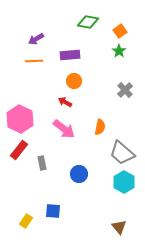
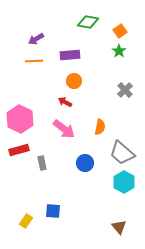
red rectangle: rotated 36 degrees clockwise
blue circle: moved 6 px right, 11 px up
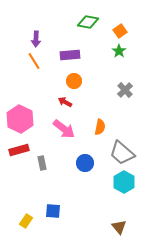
purple arrow: rotated 56 degrees counterclockwise
orange line: rotated 60 degrees clockwise
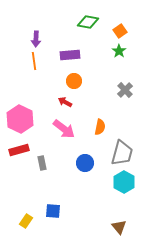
orange line: rotated 24 degrees clockwise
gray trapezoid: rotated 116 degrees counterclockwise
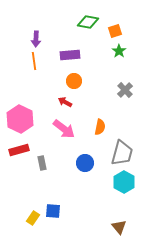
orange square: moved 5 px left; rotated 16 degrees clockwise
yellow rectangle: moved 7 px right, 3 px up
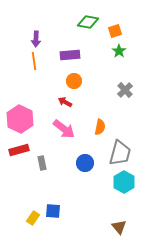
gray trapezoid: moved 2 px left
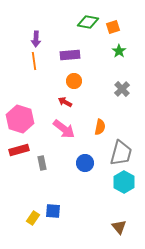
orange square: moved 2 px left, 4 px up
gray cross: moved 3 px left, 1 px up
pink hexagon: rotated 8 degrees counterclockwise
gray trapezoid: moved 1 px right
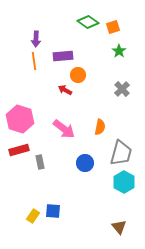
green diamond: rotated 25 degrees clockwise
purple rectangle: moved 7 px left, 1 px down
orange circle: moved 4 px right, 6 px up
red arrow: moved 12 px up
gray rectangle: moved 2 px left, 1 px up
yellow rectangle: moved 2 px up
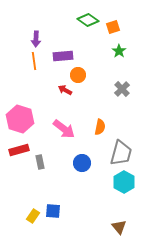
green diamond: moved 2 px up
blue circle: moved 3 px left
